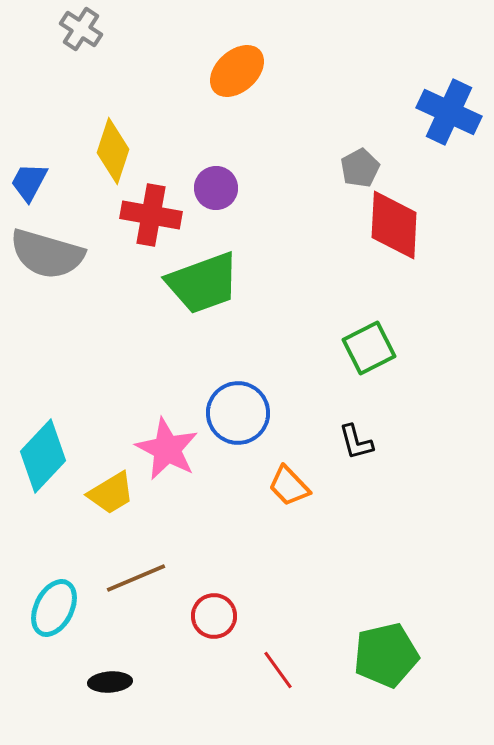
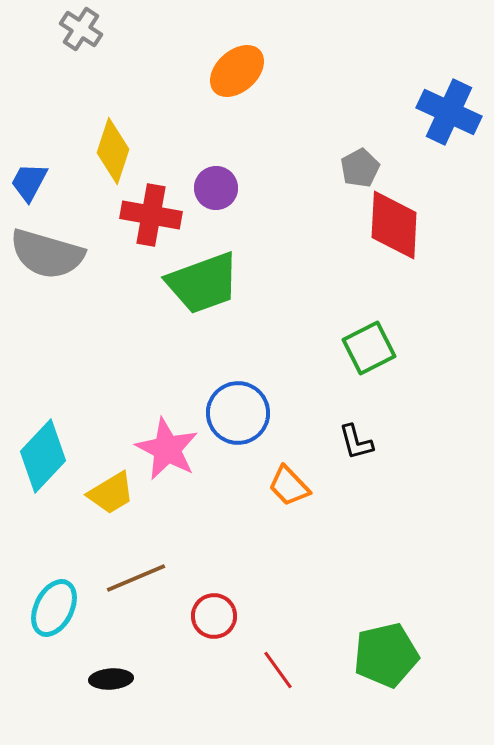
black ellipse: moved 1 px right, 3 px up
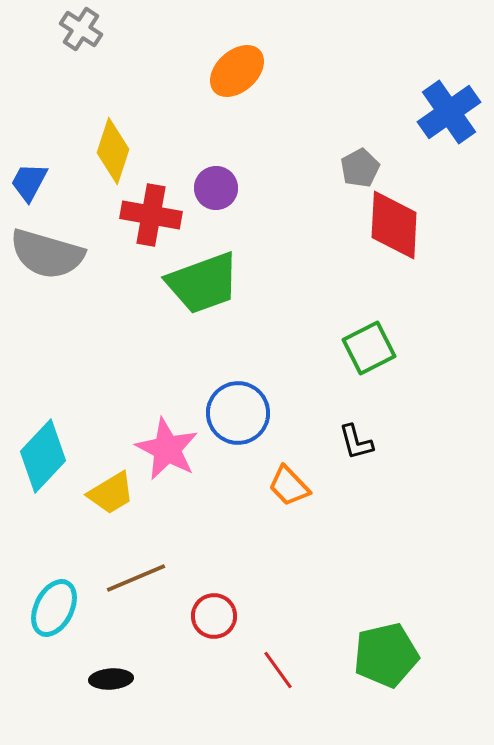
blue cross: rotated 30 degrees clockwise
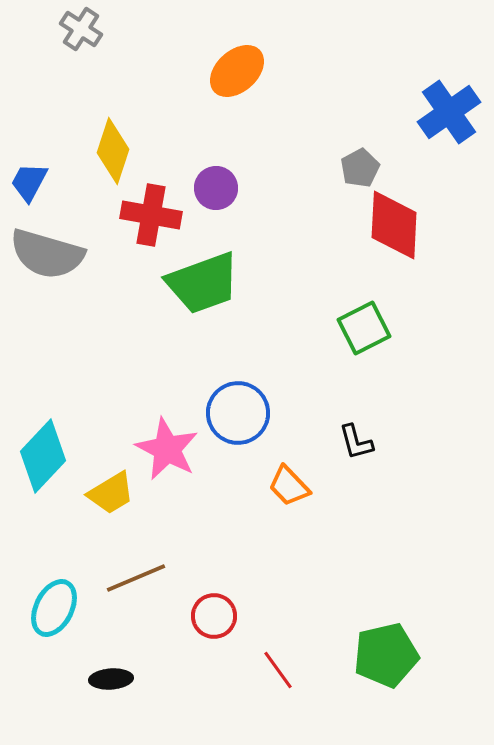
green square: moved 5 px left, 20 px up
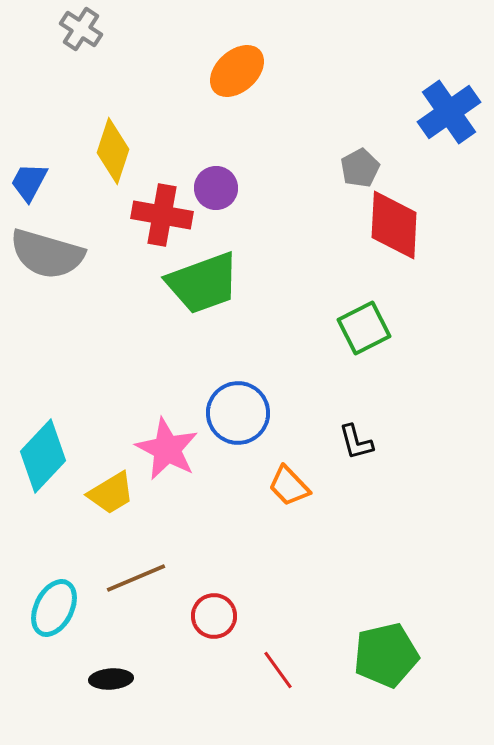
red cross: moved 11 px right
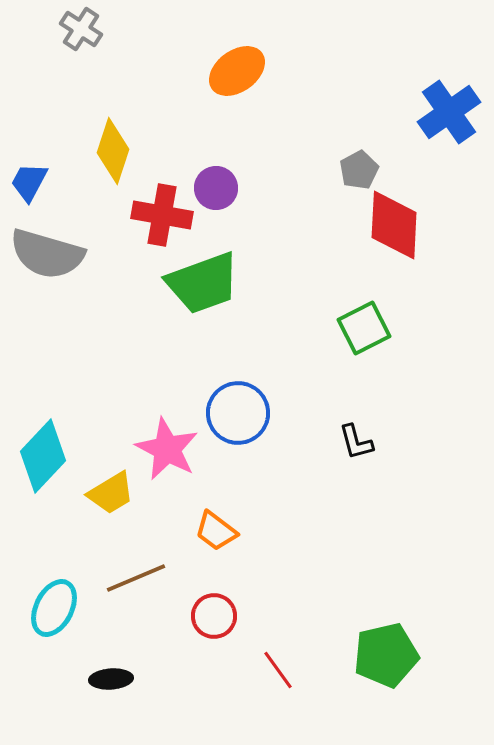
orange ellipse: rotated 6 degrees clockwise
gray pentagon: moved 1 px left, 2 px down
orange trapezoid: moved 73 px left, 45 px down; rotated 9 degrees counterclockwise
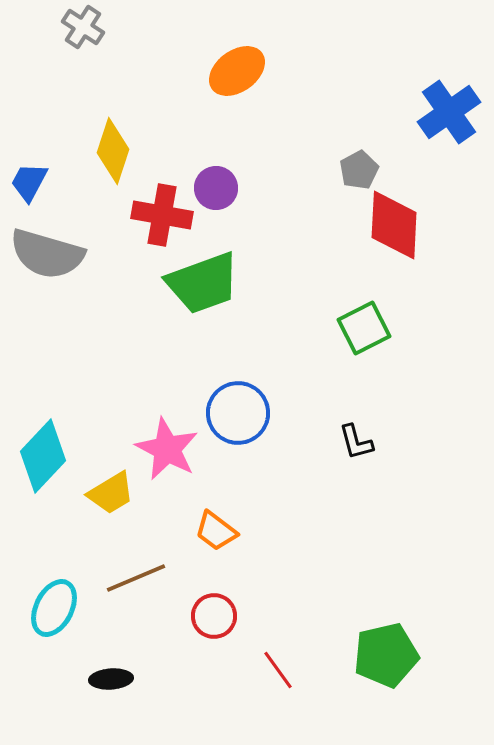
gray cross: moved 2 px right, 2 px up
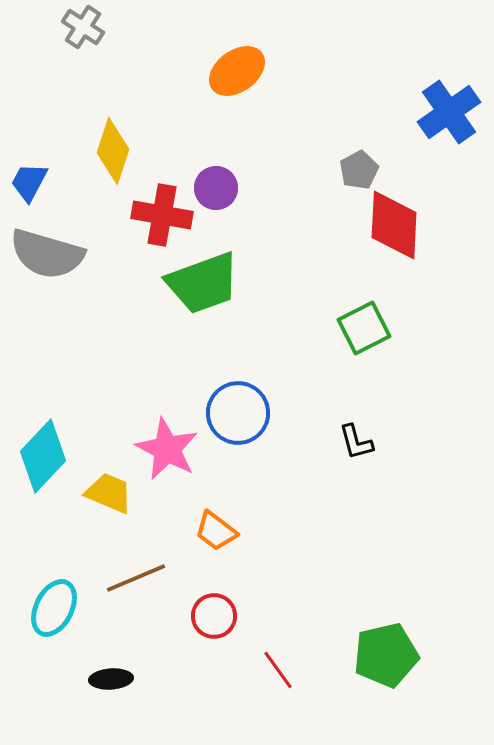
yellow trapezoid: moved 2 px left; rotated 126 degrees counterclockwise
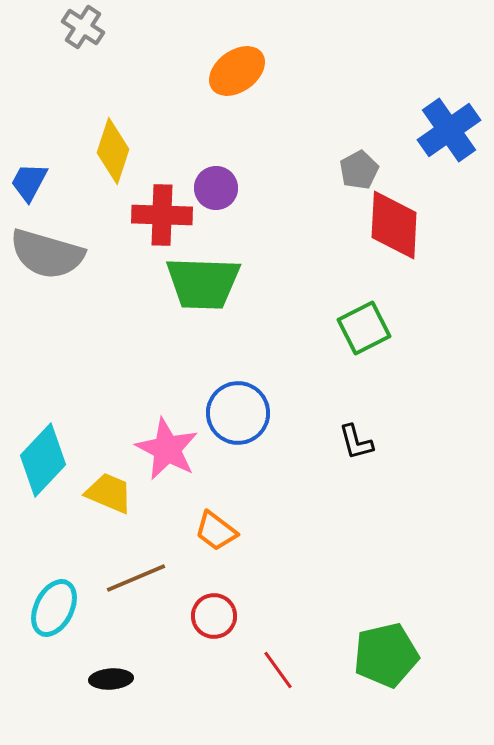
blue cross: moved 18 px down
red cross: rotated 8 degrees counterclockwise
green trapezoid: rotated 22 degrees clockwise
cyan diamond: moved 4 px down
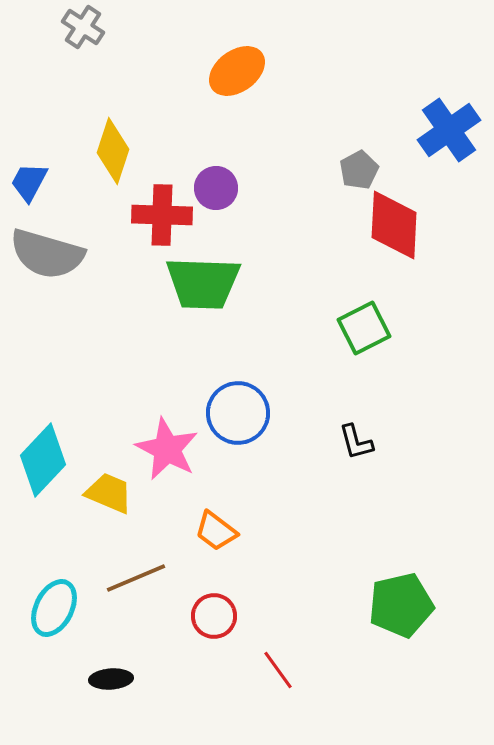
green pentagon: moved 15 px right, 50 px up
